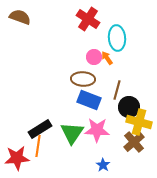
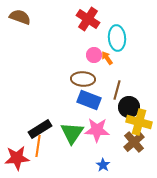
pink circle: moved 2 px up
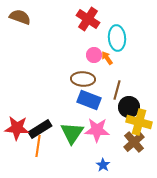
red star: moved 30 px up; rotated 10 degrees clockwise
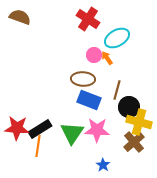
cyan ellipse: rotated 65 degrees clockwise
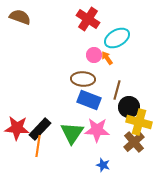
black rectangle: rotated 15 degrees counterclockwise
blue star: rotated 16 degrees counterclockwise
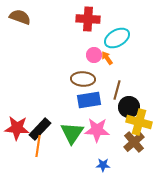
red cross: rotated 30 degrees counterclockwise
blue rectangle: rotated 30 degrees counterclockwise
blue star: rotated 16 degrees counterclockwise
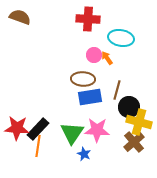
cyan ellipse: moved 4 px right; rotated 40 degrees clockwise
blue rectangle: moved 1 px right, 3 px up
black rectangle: moved 2 px left
blue star: moved 19 px left, 11 px up; rotated 24 degrees clockwise
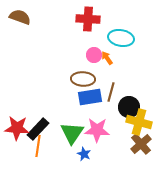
brown line: moved 6 px left, 2 px down
brown cross: moved 7 px right, 2 px down
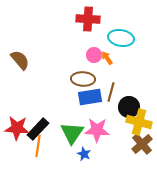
brown semicircle: moved 43 px down; rotated 30 degrees clockwise
brown cross: moved 1 px right
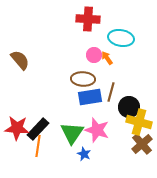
pink star: rotated 15 degrees clockwise
